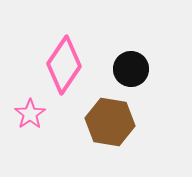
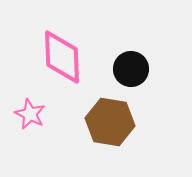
pink diamond: moved 2 px left, 8 px up; rotated 36 degrees counterclockwise
pink star: rotated 12 degrees counterclockwise
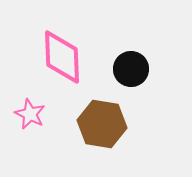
brown hexagon: moved 8 px left, 2 px down
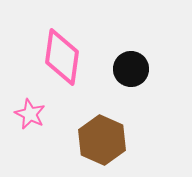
pink diamond: rotated 10 degrees clockwise
brown hexagon: moved 16 px down; rotated 15 degrees clockwise
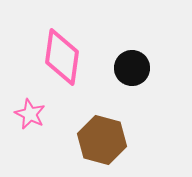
black circle: moved 1 px right, 1 px up
brown hexagon: rotated 9 degrees counterclockwise
